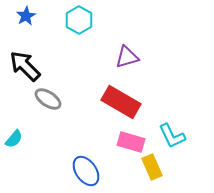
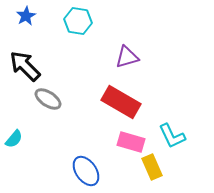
cyan hexagon: moved 1 px left, 1 px down; rotated 20 degrees counterclockwise
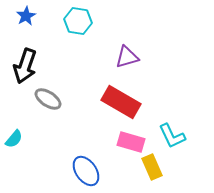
black arrow: rotated 116 degrees counterclockwise
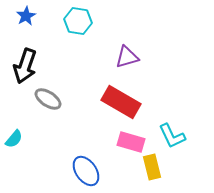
yellow rectangle: rotated 10 degrees clockwise
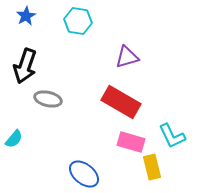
gray ellipse: rotated 20 degrees counterclockwise
blue ellipse: moved 2 px left, 3 px down; rotated 16 degrees counterclockwise
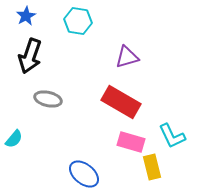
black arrow: moved 5 px right, 10 px up
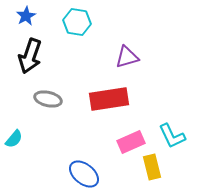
cyan hexagon: moved 1 px left, 1 px down
red rectangle: moved 12 px left, 3 px up; rotated 39 degrees counterclockwise
pink rectangle: rotated 40 degrees counterclockwise
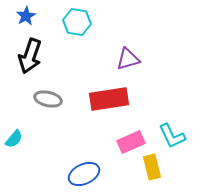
purple triangle: moved 1 px right, 2 px down
blue ellipse: rotated 64 degrees counterclockwise
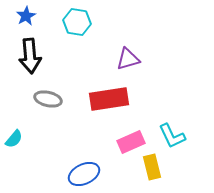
black arrow: rotated 24 degrees counterclockwise
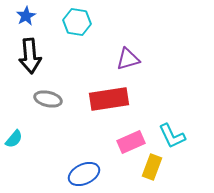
yellow rectangle: rotated 35 degrees clockwise
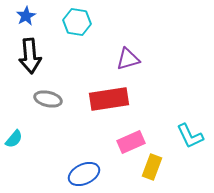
cyan L-shape: moved 18 px right
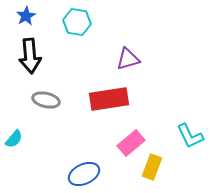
gray ellipse: moved 2 px left, 1 px down
pink rectangle: moved 1 px down; rotated 16 degrees counterclockwise
